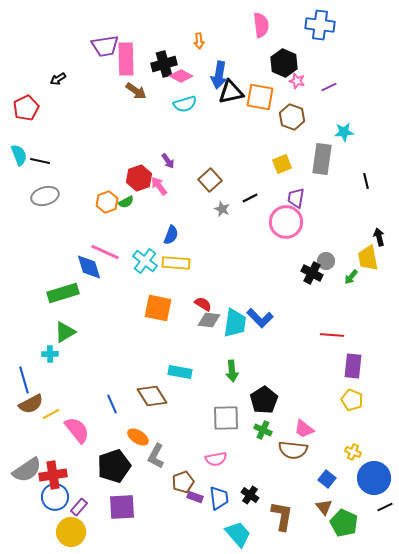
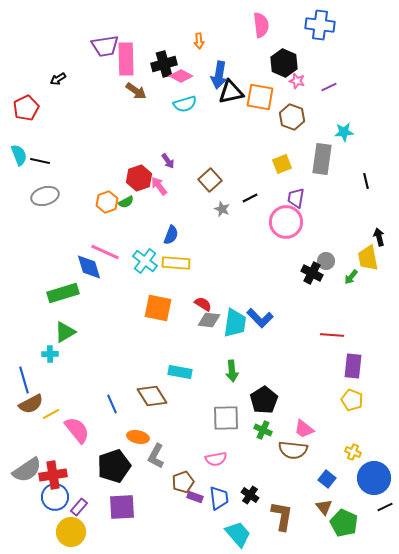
orange ellipse at (138, 437): rotated 20 degrees counterclockwise
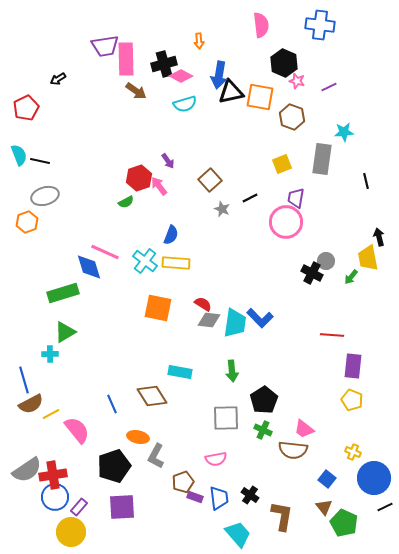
orange hexagon at (107, 202): moved 80 px left, 20 px down
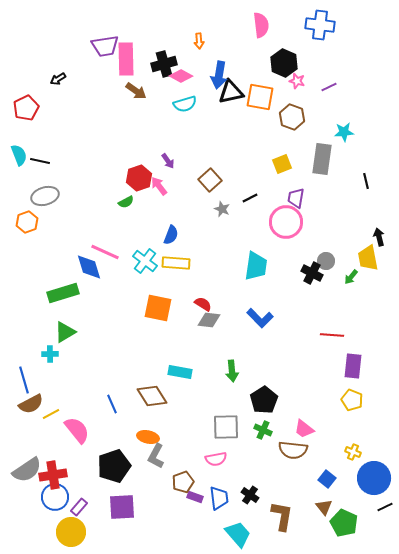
cyan trapezoid at (235, 323): moved 21 px right, 57 px up
gray square at (226, 418): moved 9 px down
orange ellipse at (138, 437): moved 10 px right
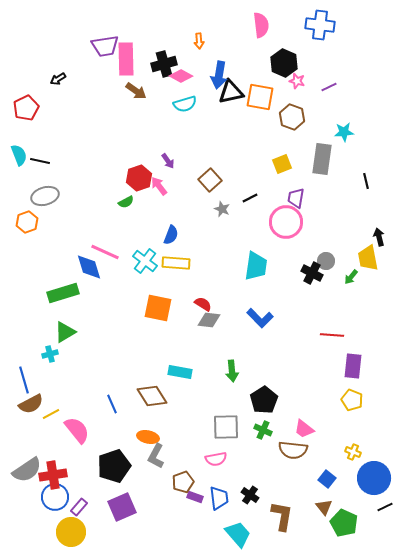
cyan cross at (50, 354): rotated 14 degrees counterclockwise
purple square at (122, 507): rotated 20 degrees counterclockwise
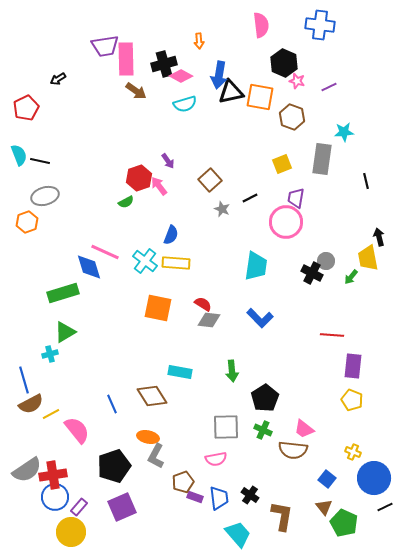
black pentagon at (264, 400): moved 1 px right, 2 px up
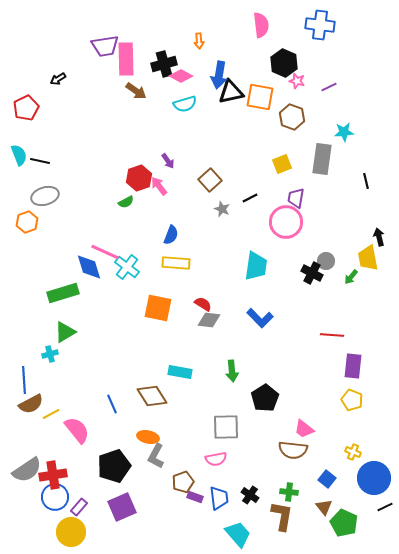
cyan cross at (145, 261): moved 18 px left, 6 px down
blue line at (24, 380): rotated 12 degrees clockwise
green cross at (263, 430): moved 26 px right, 62 px down; rotated 18 degrees counterclockwise
